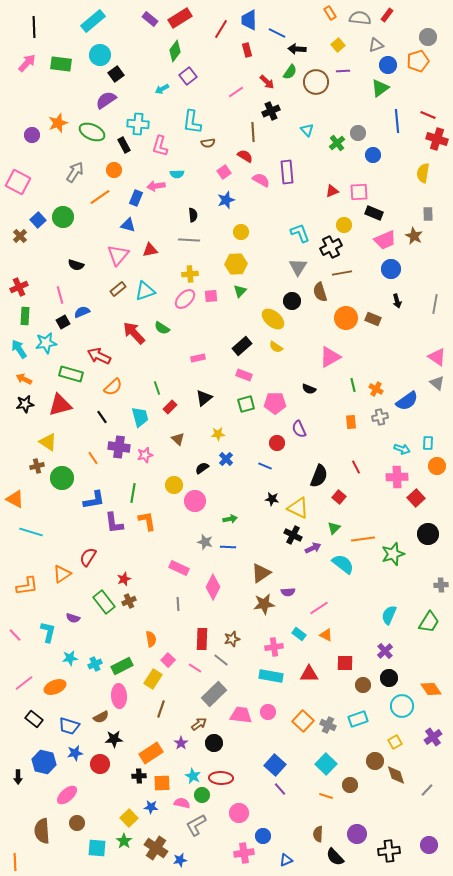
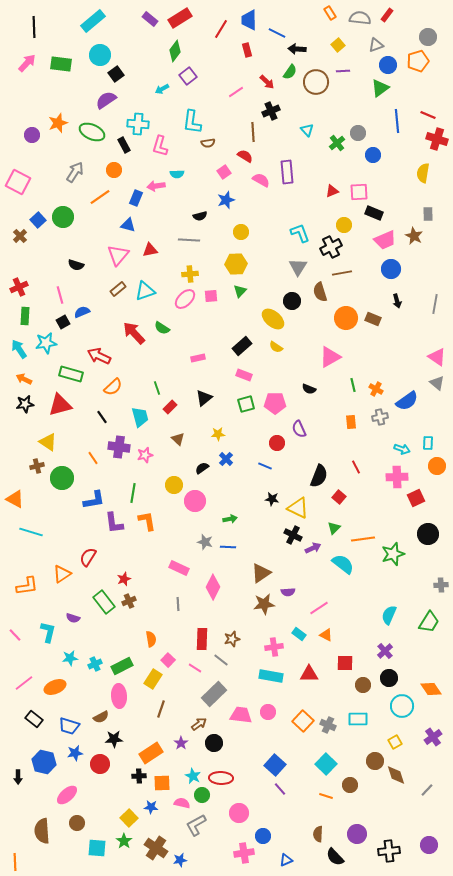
black semicircle at (193, 215): moved 7 px right, 1 px down; rotated 80 degrees clockwise
red square at (416, 498): rotated 18 degrees clockwise
cyan rectangle at (358, 719): rotated 18 degrees clockwise
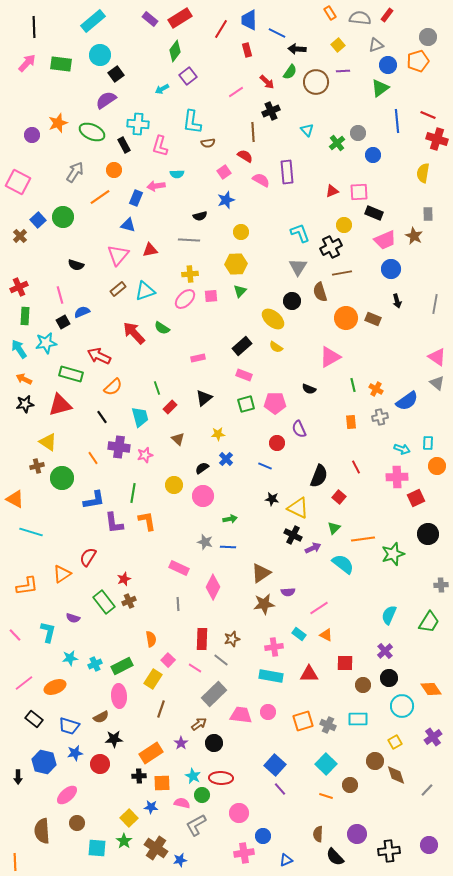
pink circle at (195, 501): moved 8 px right, 5 px up
orange square at (303, 721): rotated 30 degrees clockwise
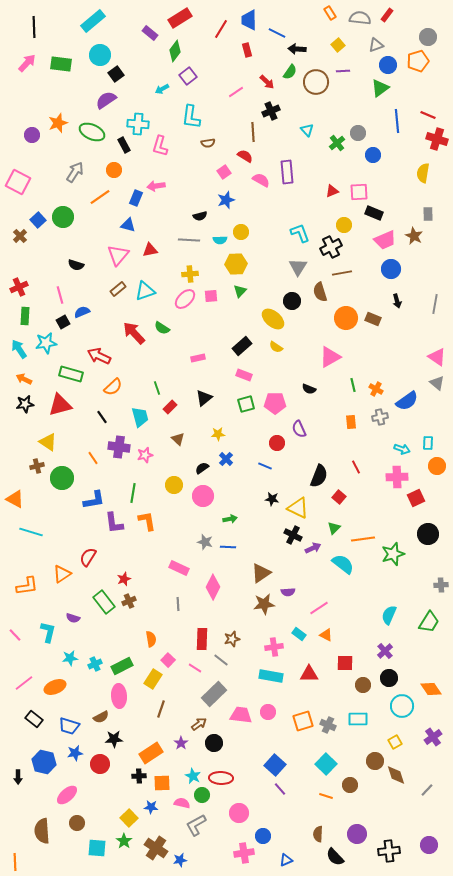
purple rectangle at (150, 19): moved 14 px down
cyan L-shape at (192, 122): moved 1 px left, 5 px up
cyan semicircle at (177, 174): moved 43 px right, 66 px down
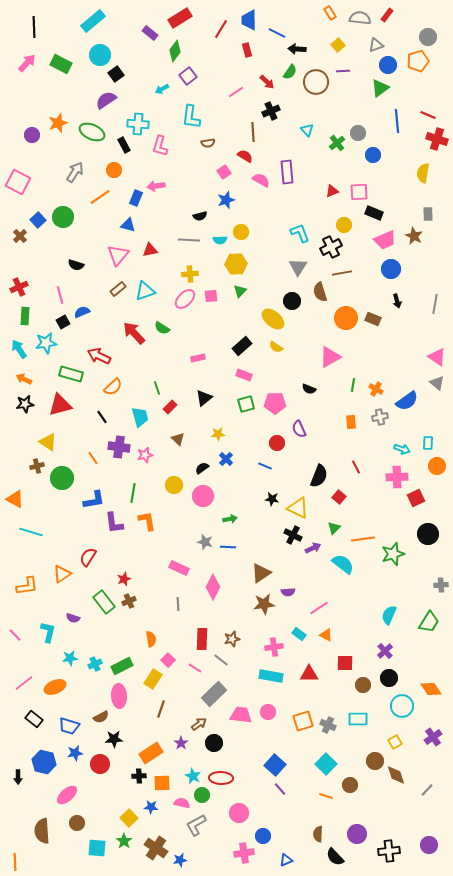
green rectangle at (61, 64): rotated 20 degrees clockwise
green line at (353, 385): rotated 24 degrees clockwise
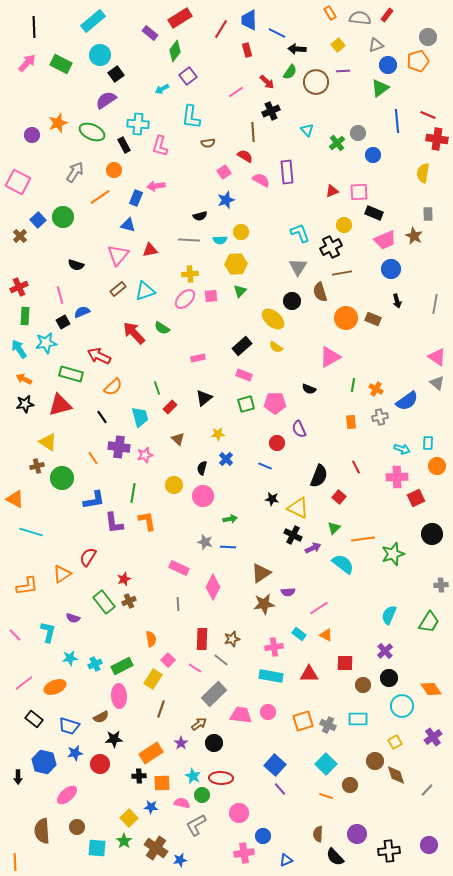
red cross at (437, 139): rotated 10 degrees counterclockwise
black semicircle at (202, 468): rotated 40 degrees counterclockwise
black circle at (428, 534): moved 4 px right
brown circle at (77, 823): moved 4 px down
